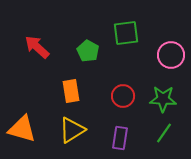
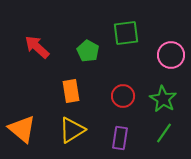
green star: rotated 28 degrees clockwise
orange triangle: rotated 24 degrees clockwise
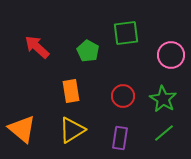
green line: rotated 15 degrees clockwise
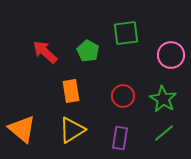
red arrow: moved 8 px right, 5 px down
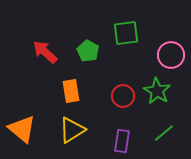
green star: moved 6 px left, 8 px up
purple rectangle: moved 2 px right, 3 px down
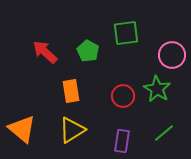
pink circle: moved 1 px right
green star: moved 2 px up
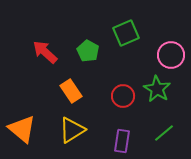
green square: rotated 16 degrees counterclockwise
pink circle: moved 1 px left
orange rectangle: rotated 25 degrees counterclockwise
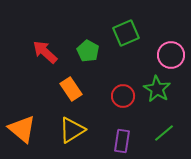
orange rectangle: moved 2 px up
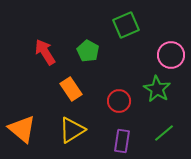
green square: moved 8 px up
red arrow: rotated 16 degrees clockwise
red circle: moved 4 px left, 5 px down
